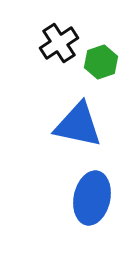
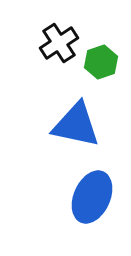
blue triangle: moved 2 px left
blue ellipse: moved 1 px up; rotated 12 degrees clockwise
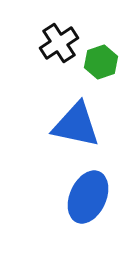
blue ellipse: moved 4 px left
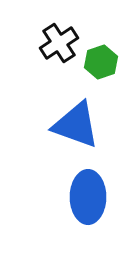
blue triangle: rotated 8 degrees clockwise
blue ellipse: rotated 24 degrees counterclockwise
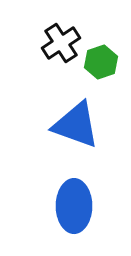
black cross: moved 2 px right
blue ellipse: moved 14 px left, 9 px down
